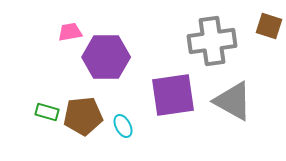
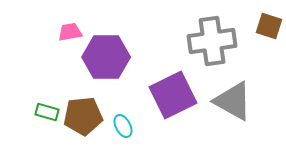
purple square: rotated 18 degrees counterclockwise
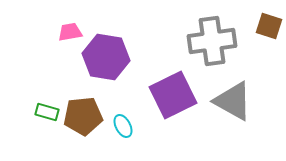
purple hexagon: rotated 9 degrees clockwise
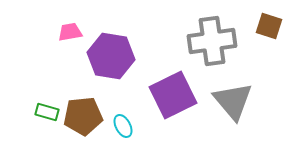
purple hexagon: moved 5 px right, 1 px up
gray triangle: rotated 21 degrees clockwise
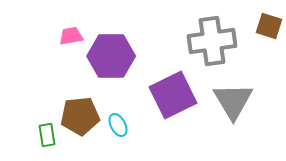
pink trapezoid: moved 1 px right, 4 px down
purple hexagon: rotated 9 degrees counterclockwise
gray triangle: rotated 9 degrees clockwise
green rectangle: moved 23 px down; rotated 65 degrees clockwise
brown pentagon: moved 3 px left
cyan ellipse: moved 5 px left, 1 px up
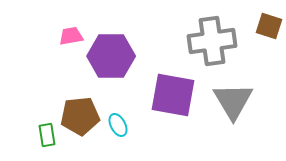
purple square: rotated 36 degrees clockwise
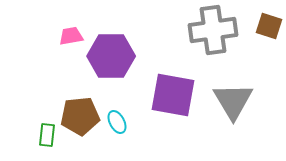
gray cross: moved 1 px right, 11 px up
cyan ellipse: moved 1 px left, 3 px up
green rectangle: rotated 15 degrees clockwise
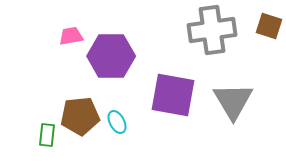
gray cross: moved 1 px left
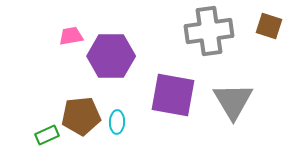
gray cross: moved 3 px left, 1 px down
brown pentagon: moved 1 px right
cyan ellipse: rotated 30 degrees clockwise
green rectangle: rotated 60 degrees clockwise
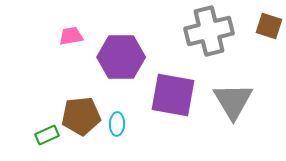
gray cross: rotated 6 degrees counterclockwise
purple hexagon: moved 10 px right, 1 px down
cyan ellipse: moved 2 px down
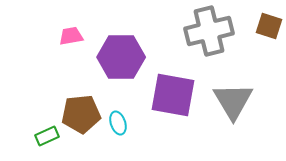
brown pentagon: moved 2 px up
cyan ellipse: moved 1 px right, 1 px up; rotated 20 degrees counterclockwise
green rectangle: moved 1 px down
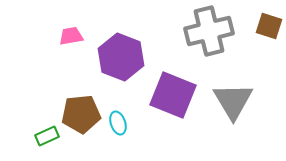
purple hexagon: rotated 21 degrees clockwise
purple square: rotated 12 degrees clockwise
